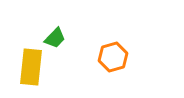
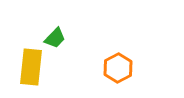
orange hexagon: moved 5 px right, 11 px down; rotated 12 degrees counterclockwise
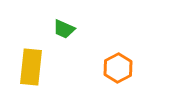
green trapezoid: moved 9 px right, 9 px up; rotated 70 degrees clockwise
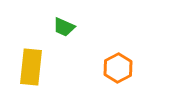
green trapezoid: moved 2 px up
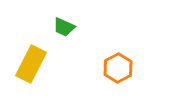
yellow rectangle: moved 3 px up; rotated 21 degrees clockwise
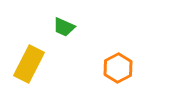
yellow rectangle: moved 2 px left
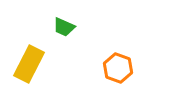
orange hexagon: rotated 12 degrees counterclockwise
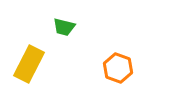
green trapezoid: rotated 10 degrees counterclockwise
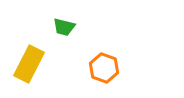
orange hexagon: moved 14 px left
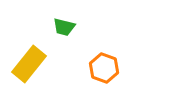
yellow rectangle: rotated 12 degrees clockwise
